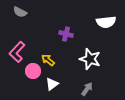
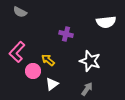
white star: moved 2 px down
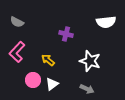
gray semicircle: moved 3 px left, 10 px down
pink circle: moved 9 px down
gray arrow: rotated 80 degrees clockwise
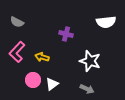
yellow arrow: moved 6 px left, 3 px up; rotated 24 degrees counterclockwise
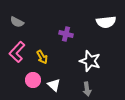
yellow arrow: rotated 136 degrees counterclockwise
white triangle: moved 2 px right, 1 px down; rotated 40 degrees counterclockwise
gray arrow: rotated 56 degrees clockwise
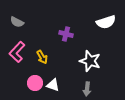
white semicircle: rotated 12 degrees counterclockwise
pink circle: moved 2 px right, 3 px down
white triangle: moved 1 px left; rotated 24 degrees counterclockwise
gray arrow: rotated 16 degrees clockwise
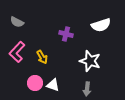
white semicircle: moved 5 px left, 3 px down
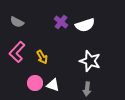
white semicircle: moved 16 px left
purple cross: moved 5 px left, 12 px up; rotated 24 degrees clockwise
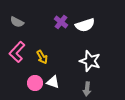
white triangle: moved 3 px up
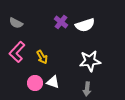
gray semicircle: moved 1 px left, 1 px down
white star: rotated 25 degrees counterclockwise
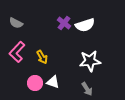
purple cross: moved 3 px right, 1 px down
gray arrow: rotated 40 degrees counterclockwise
